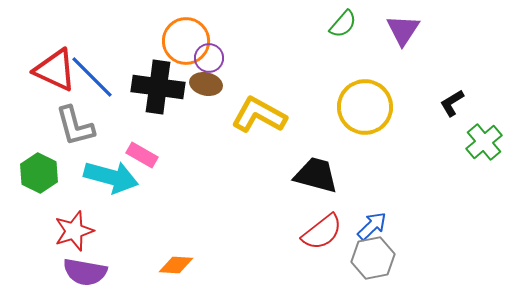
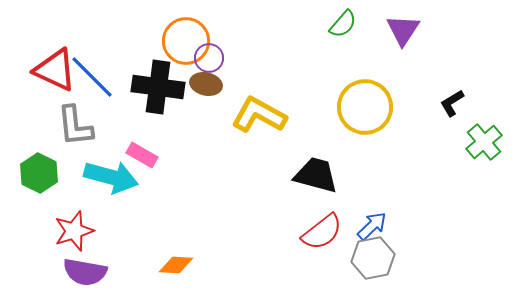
gray L-shape: rotated 9 degrees clockwise
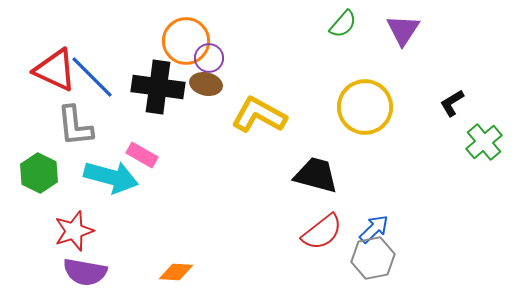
blue arrow: moved 2 px right, 3 px down
orange diamond: moved 7 px down
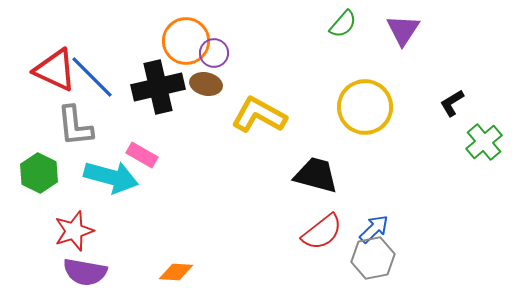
purple circle: moved 5 px right, 5 px up
black cross: rotated 21 degrees counterclockwise
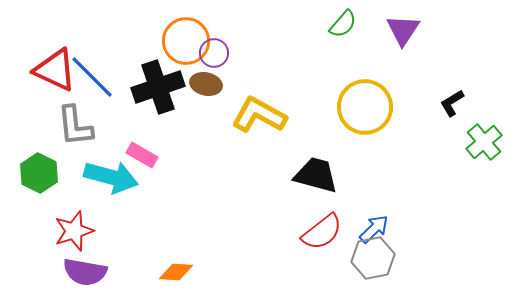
black cross: rotated 6 degrees counterclockwise
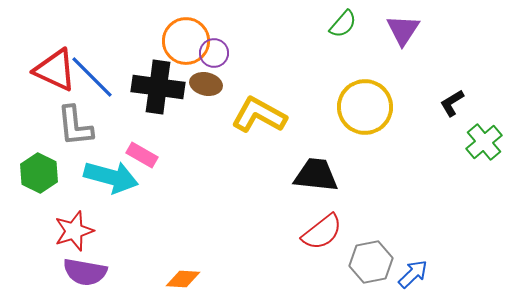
black cross: rotated 27 degrees clockwise
black trapezoid: rotated 9 degrees counterclockwise
blue arrow: moved 39 px right, 45 px down
gray hexagon: moved 2 px left, 4 px down
orange diamond: moved 7 px right, 7 px down
